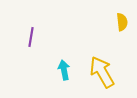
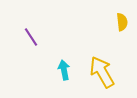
purple line: rotated 42 degrees counterclockwise
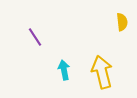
purple line: moved 4 px right
yellow arrow: rotated 16 degrees clockwise
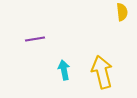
yellow semicircle: moved 10 px up
purple line: moved 2 px down; rotated 66 degrees counterclockwise
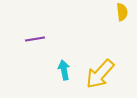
yellow arrow: moved 2 px left, 2 px down; rotated 124 degrees counterclockwise
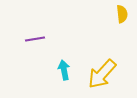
yellow semicircle: moved 2 px down
yellow arrow: moved 2 px right
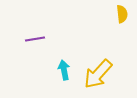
yellow arrow: moved 4 px left
